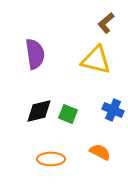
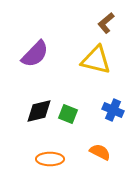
purple semicircle: rotated 52 degrees clockwise
orange ellipse: moved 1 px left
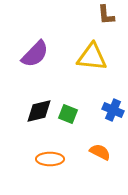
brown L-shape: moved 8 px up; rotated 55 degrees counterclockwise
yellow triangle: moved 4 px left, 3 px up; rotated 8 degrees counterclockwise
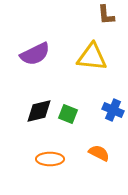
purple semicircle: rotated 20 degrees clockwise
orange semicircle: moved 1 px left, 1 px down
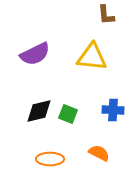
blue cross: rotated 20 degrees counterclockwise
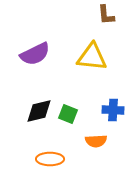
orange semicircle: moved 3 px left, 12 px up; rotated 150 degrees clockwise
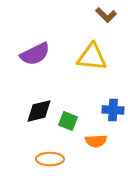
brown L-shape: rotated 40 degrees counterclockwise
green square: moved 7 px down
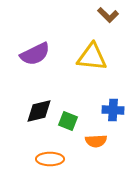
brown L-shape: moved 2 px right
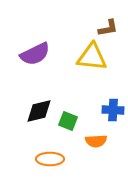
brown L-shape: moved 13 px down; rotated 55 degrees counterclockwise
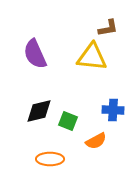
purple semicircle: rotated 92 degrees clockwise
orange semicircle: rotated 25 degrees counterclockwise
